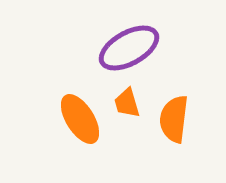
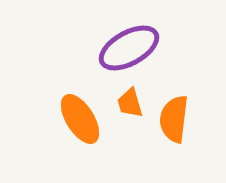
orange trapezoid: moved 3 px right
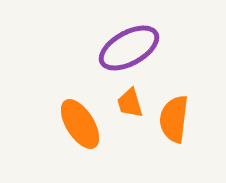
orange ellipse: moved 5 px down
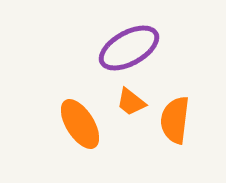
orange trapezoid: moved 1 px right, 1 px up; rotated 36 degrees counterclockwise
orange semicircle: moved 1 px right, 1 px down
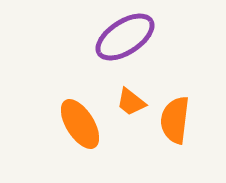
purple ellipse: moved 4 px left, 11 px up; rotated 4 degrees counterclockwise
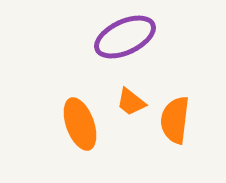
purple ellipse: rotated 8 degrees clockwise
orange ellipse: rotated 12 degrees clockwise
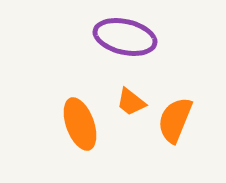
purple ellipse: rotated 38 degrees clockwise
orange semicircle: rotated 15 degrees clockwise
